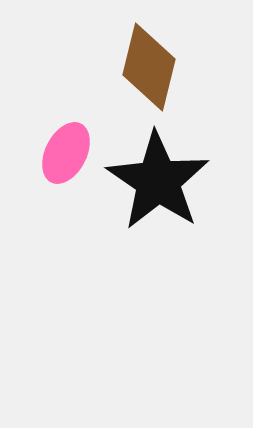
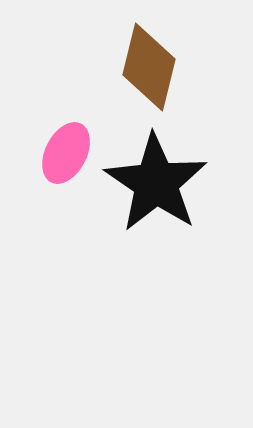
black star: moved 2 px left, 2 px down
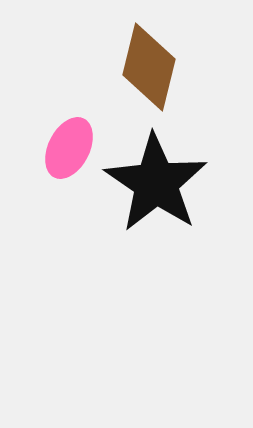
pink ellipse: moved 3 px right, 5 px up
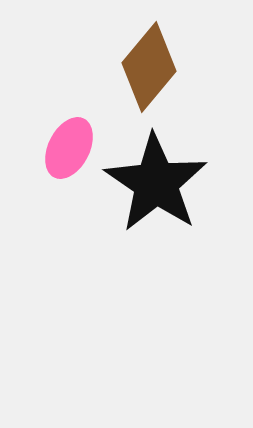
brown diamond: rotated 26 degrees clockwise
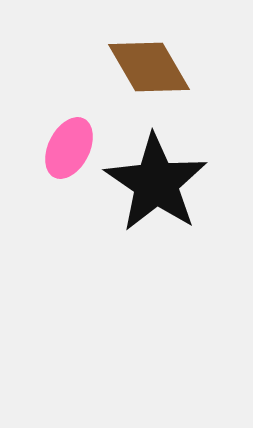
brown diamond: rotated 70 degrees counterclockwise
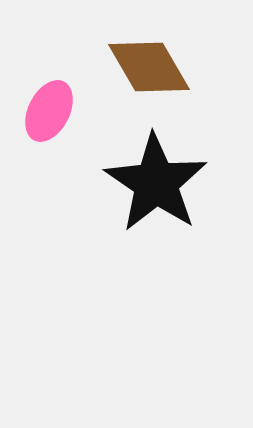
pink ellipse: moved 20 px left, 37 px up
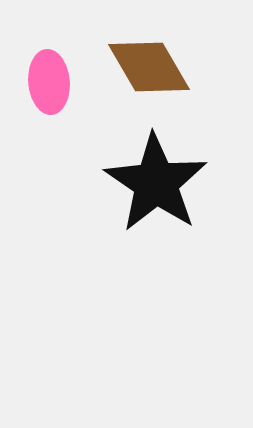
pink ellipse: moved 29 px up; rotated 32 degrees counterclockwise
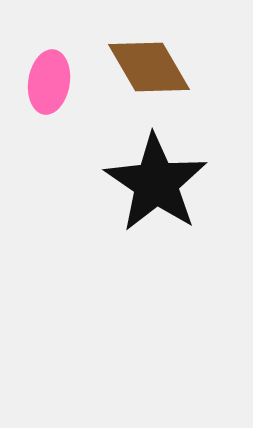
pink ellipse: rotated 14 degrees clockwise
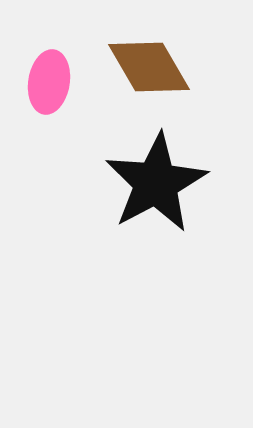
black star: rotated 10 degrees clockwise
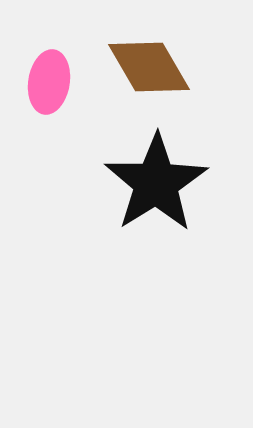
black star: rotated 4 degrees counterclockwise
